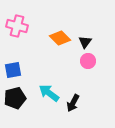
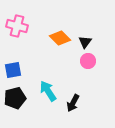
cyan arrow: moved 1 px left, 2 px up; rotated 20 degrees clockwise
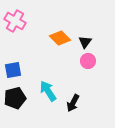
pink cross: moved 2 px left, 5 px up; rotated 15 degrees clockwise
